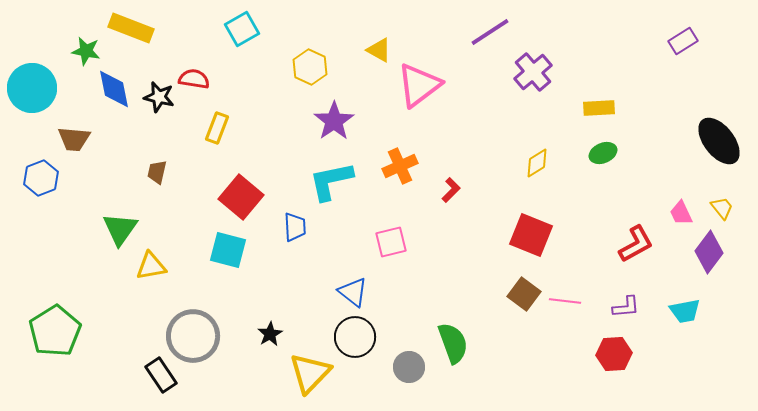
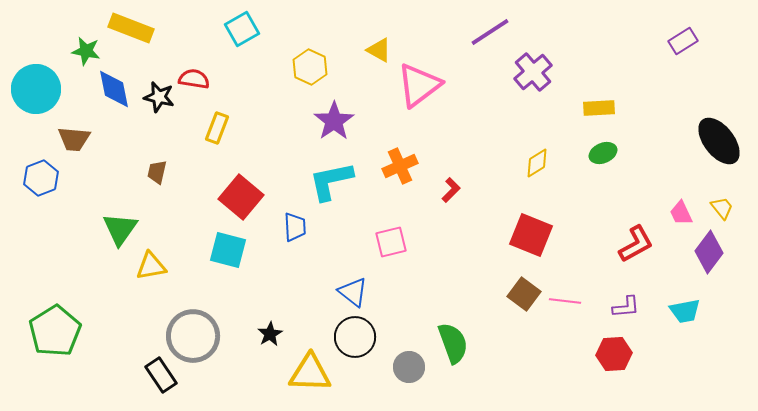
cyan circle at (32, 88): moved 4 px right, 1 px down
yellow triangle at (310, 373): rotated 48 degrees clockwise
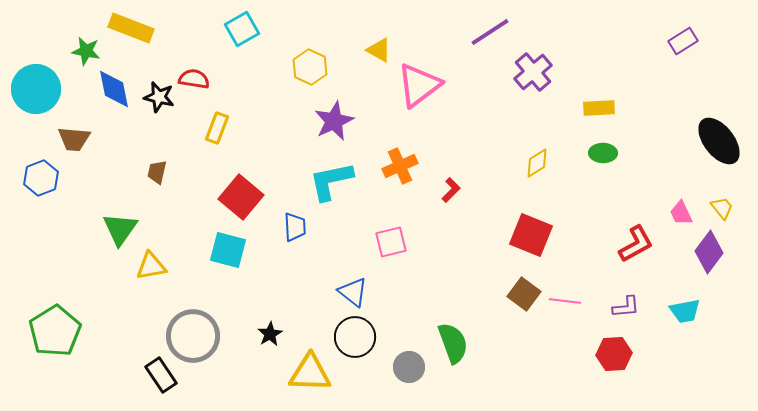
purple star at (334, 121): rotated 9 degrees clockwise
green ellipse at (603, 153): rotated 24 degrees clockwise
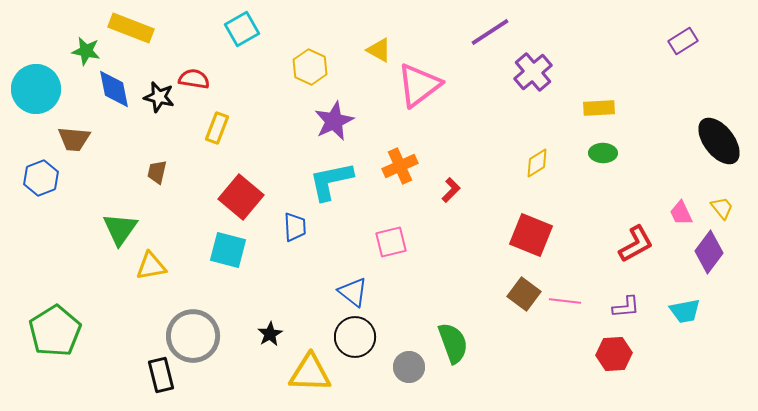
black rectangle at (161, 375): rotated 20 degrees clockwise
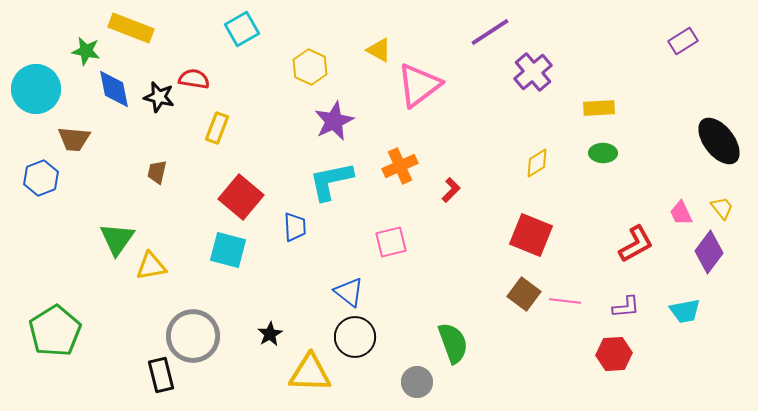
green triangle at (120, 229): moved 3 px left, 10 px down
blue triangle at (353, 292): moved 4 px left
gray circle at (409, 367): moved 8 px right, 15 px down
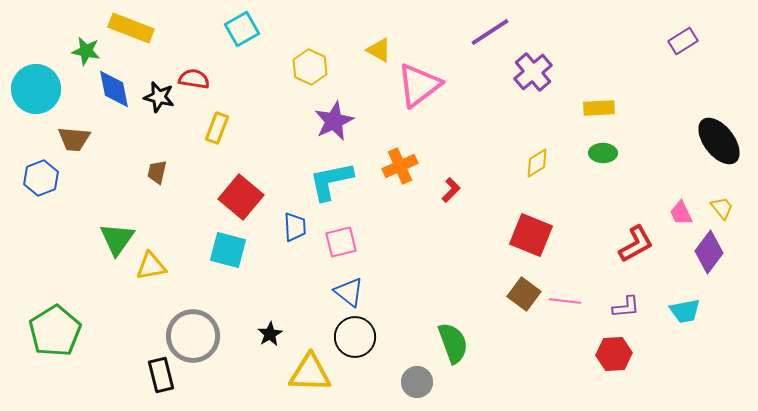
pink square at (391, 242): moved 50 px left
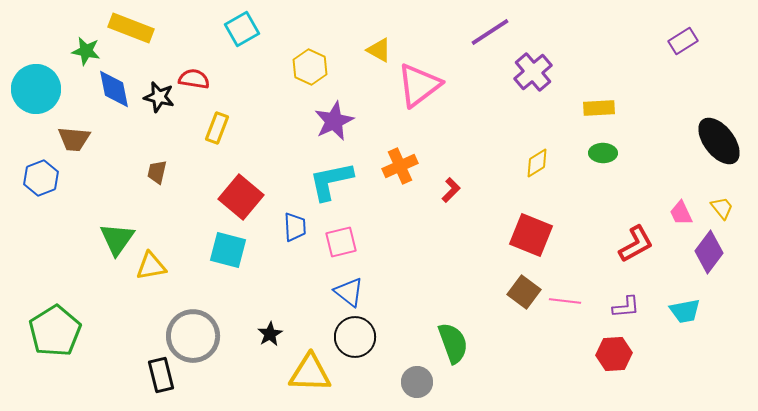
brown square at (524, 294): moved 2 px up
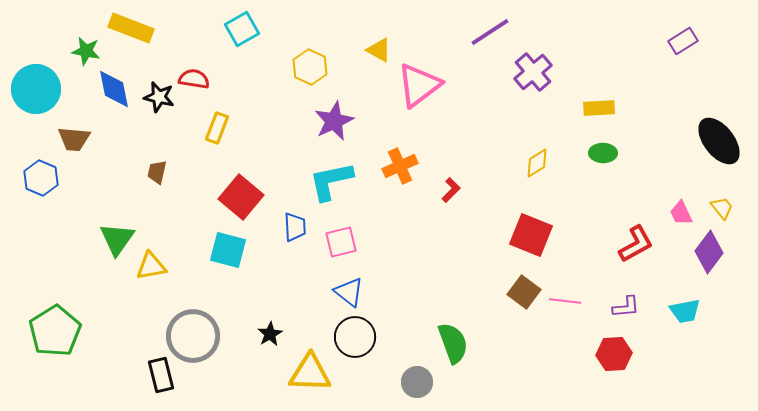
blue hexagon at (41, 178): rotated 16 degrees counterclockwise
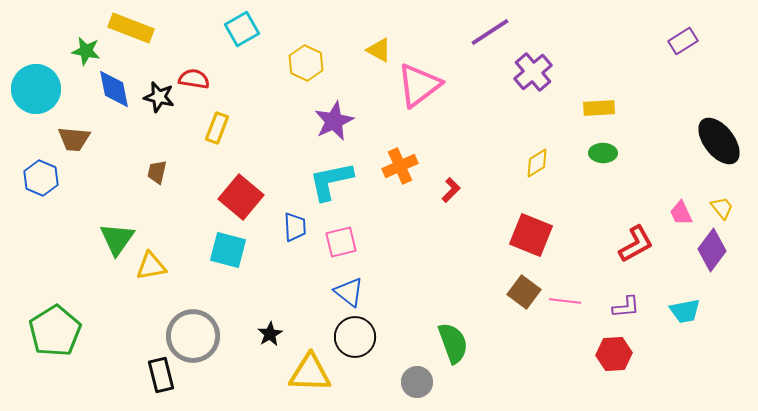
yellow hexagon at (310, 67): moved 4 px left, 4 px up
purple diamond at (709, 252): moved 3 px right, 2 px up
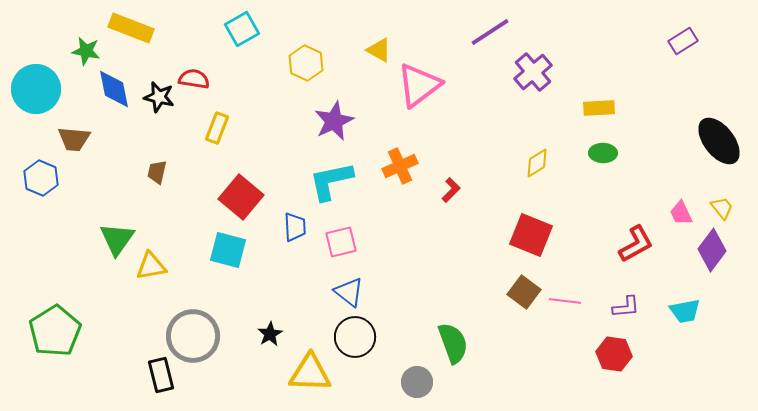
red hexagon at (614, 354): rotated 12 degrees clockwise
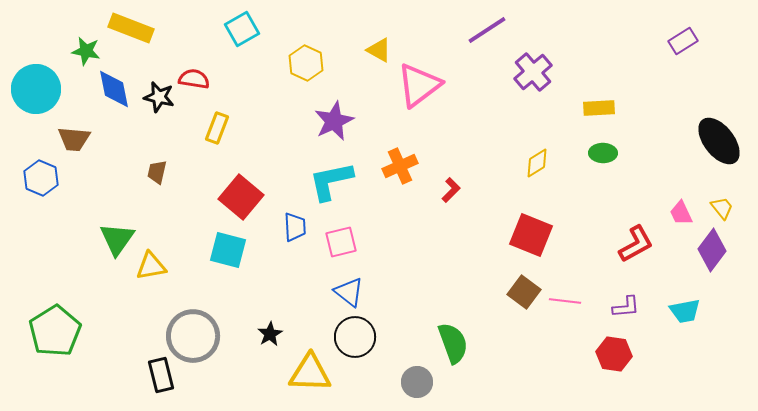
purple line at (490, 32): moved 3 px left, 2 px up
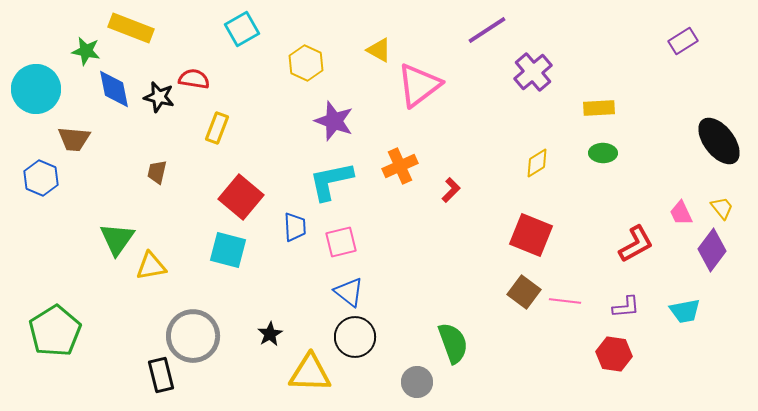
purple star at (334, 121): rotated 27 degrees counterclockwise
